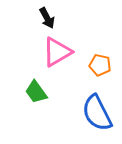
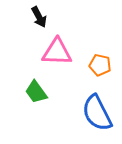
black arrow: moved 8 px left, 1 px up
pink triangle: rotated 32 degrees clockwise
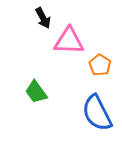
black arrow: moved 4 px right, 1 px down
pink triangle: moved 12 px right, 11 px up
orange pentagon: rotated 20 degrees clockwise
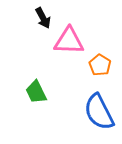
green trapezoid: rotated 10 degrees clockwise
blue semicircle: moved 2 px right, 1 px up
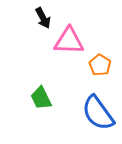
green trapezoid: moved 5 px right, 6 px down
blue semicircle: moved 1 px left, 1 px down; rotated 9 degrees counterclockwise
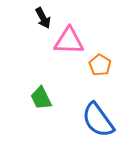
blue semicircle: moved 7 px down
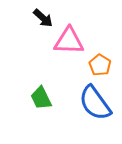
black arrow: rotated 20 degrees counterclockwise
blue semicircle: moved 3 px left, 17 px up
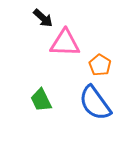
pink triangle: moved 4 px left, 2 px down
green trapezoid: moved 2 px down
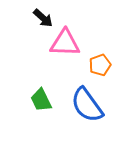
orange pentagon: rotated 20 degrees clockwise
blue semicircle: moved 8 px left, 2 px down
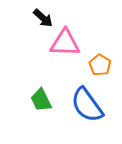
orange pentagon: rotated 20 degrees counterclockwise
